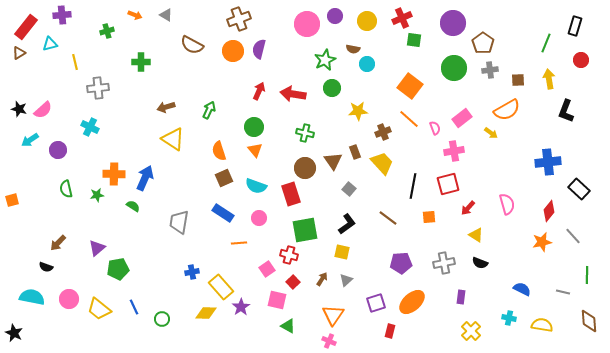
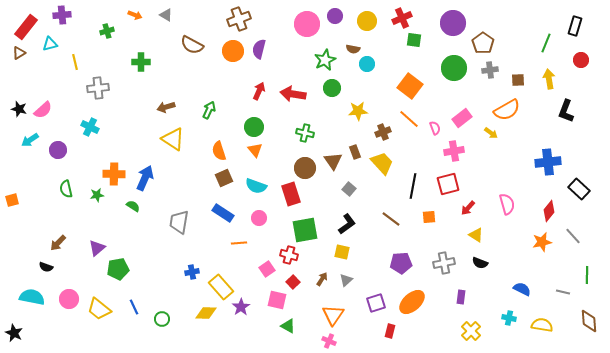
brown line at (388, 218): moved 3 px right, 1 px down
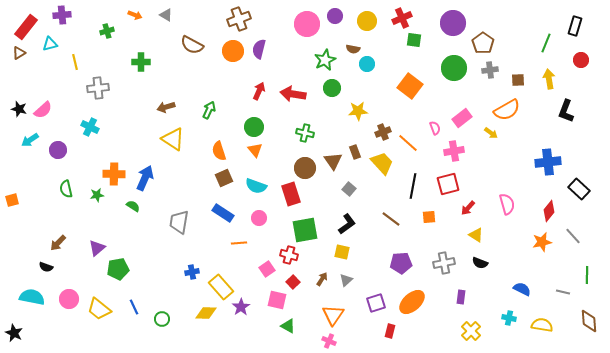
orange line at (409, 119): moved 1 px left, 24 px down
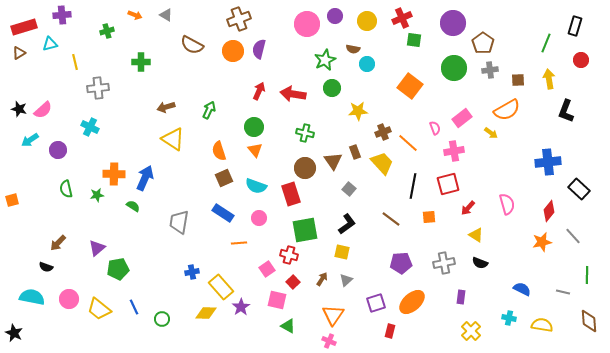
red rectangle at (26, 27): moved 2 px left; rotated 35 degrees clockwise
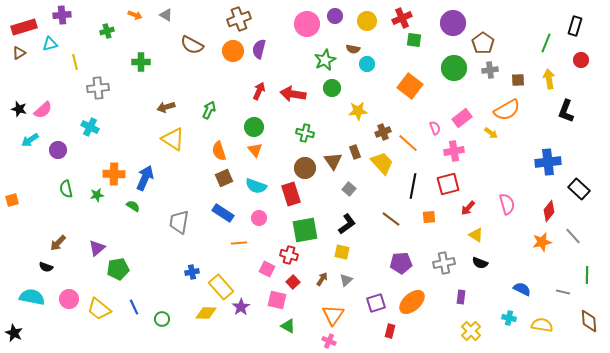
pink square at (267, 269): rotated 28 degrees counterclockwise
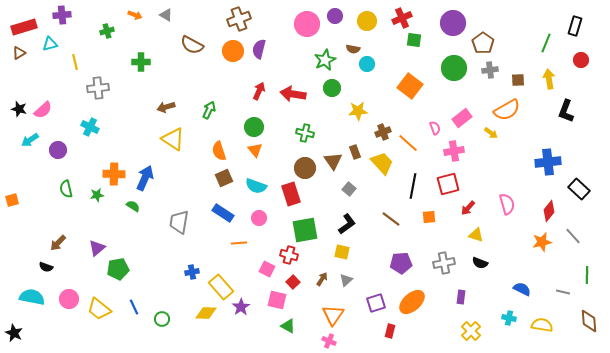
yellow triangle at (476, 235): rotated 14 degrees counterclockwise
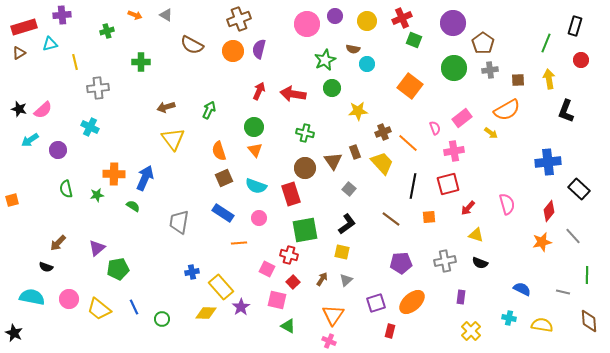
green square at (414, 40): rotated 14 degrees clockwise
yellow triangle at (173, 139): rotated 20 degrees clockwise
gray cross at (444, 263): moved 1 px right, 2 px up
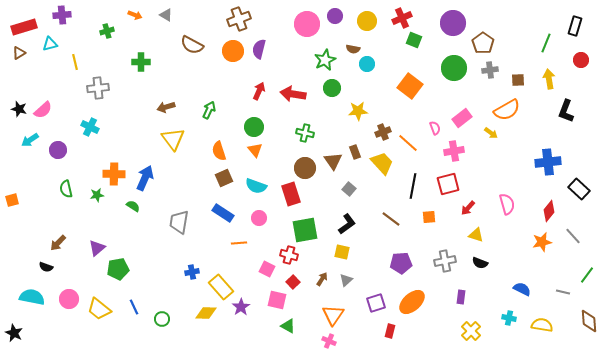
green line at (587, 275): rotated 36 degrees clockwise
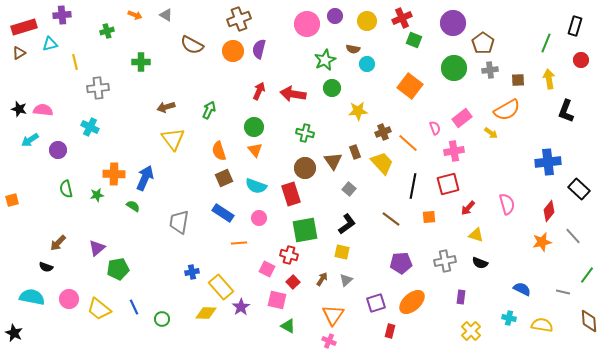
pink semicircle at (43, 110): rotated 132 degrees counterclockwise
